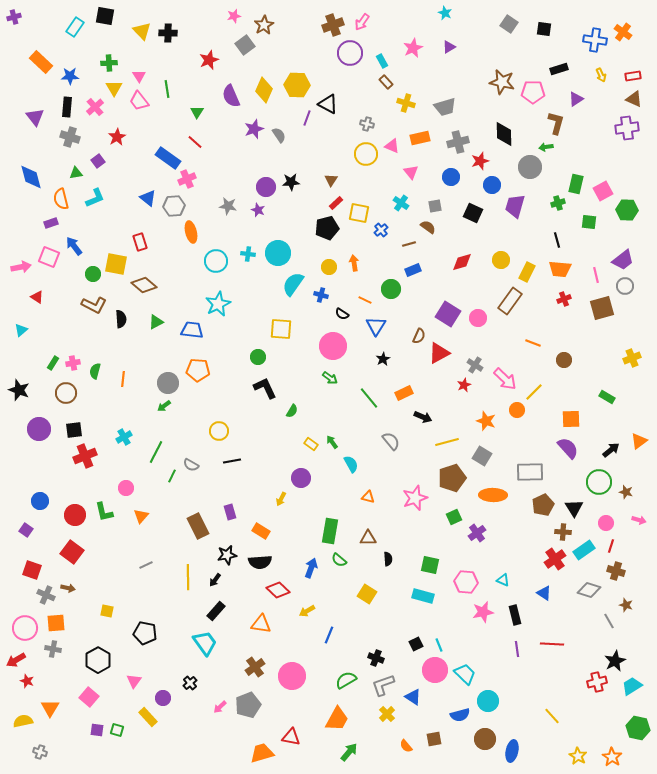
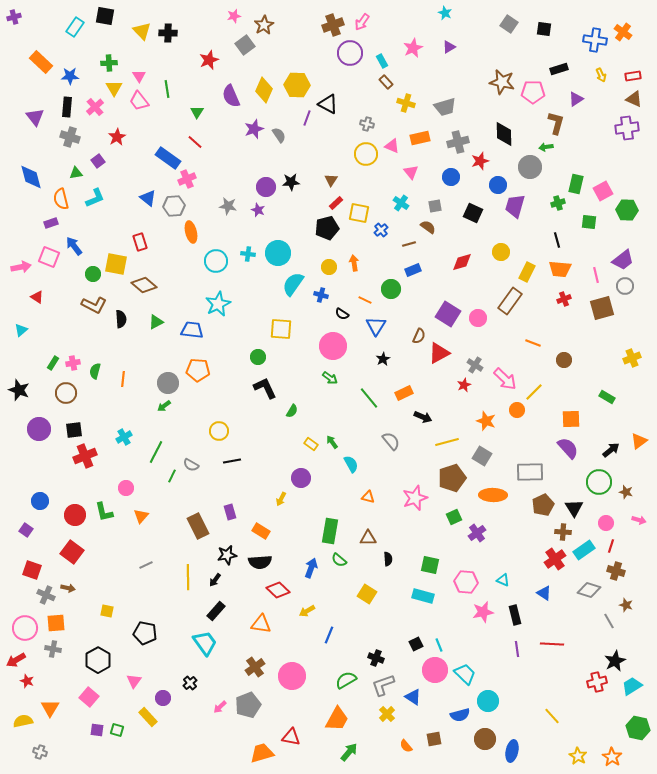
blue circle at (492, 185): moved 6 px right
yellow circle at (501, 260): moved 8 px up
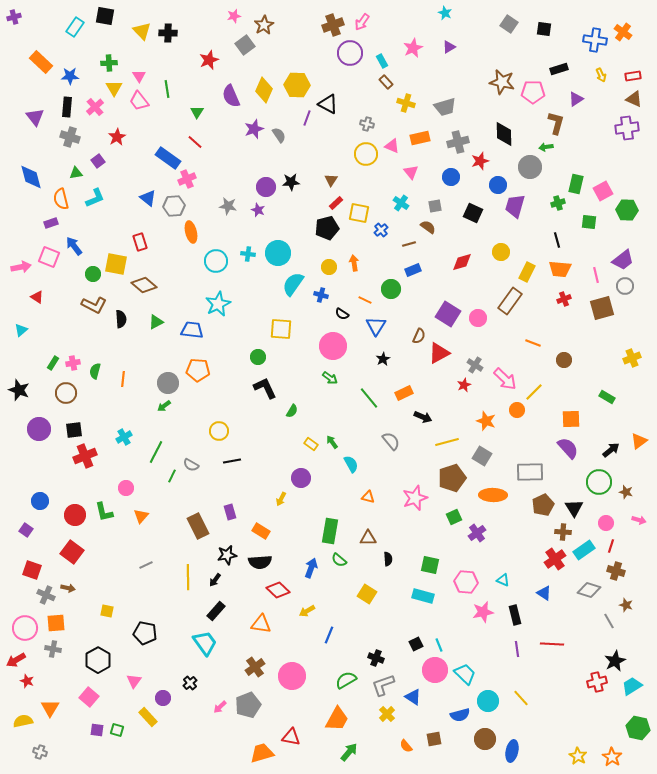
yellow line at (552, 716): moved 31 px left, 18 px up
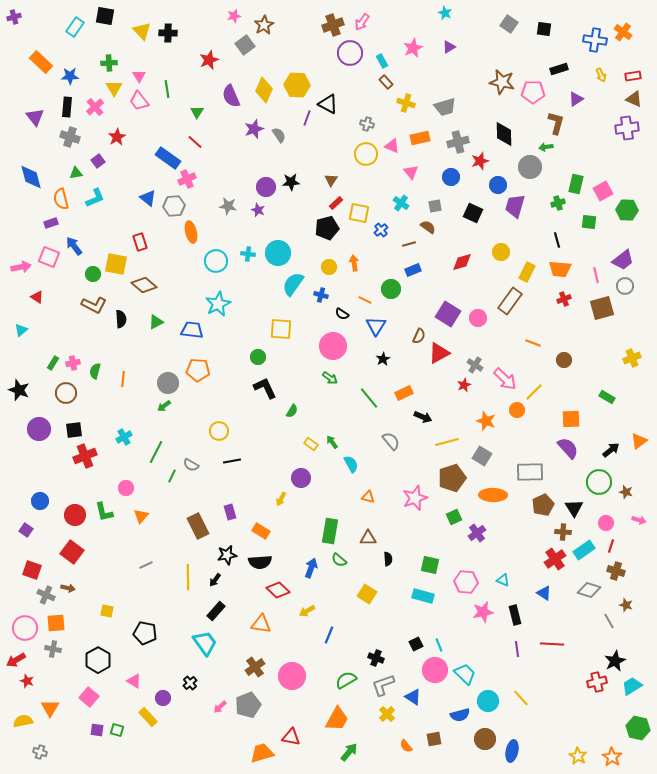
pink triangle at (134, 681): rotated 35 degrees counterclockwise
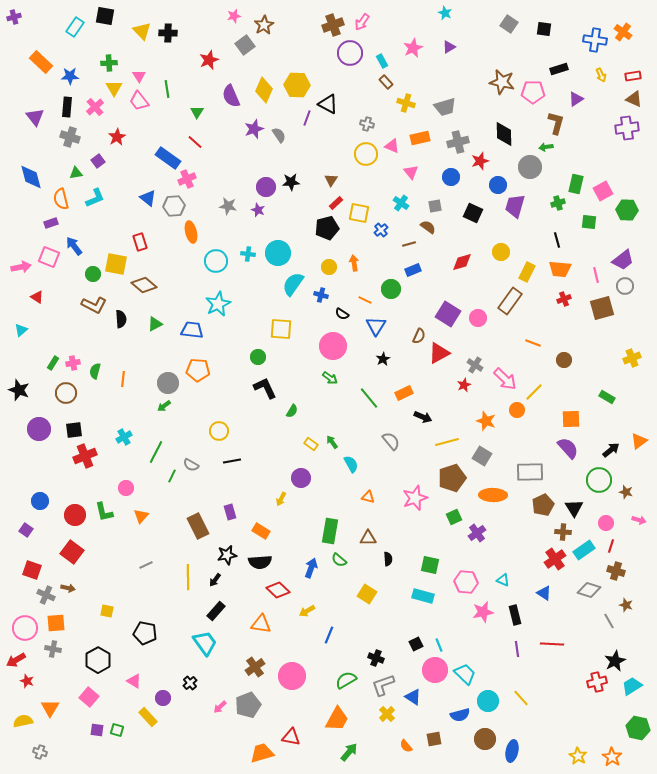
green triangle at (156, 322): moved 1 px left, 2 px down
green circle at (599, 482): moved 2 px up
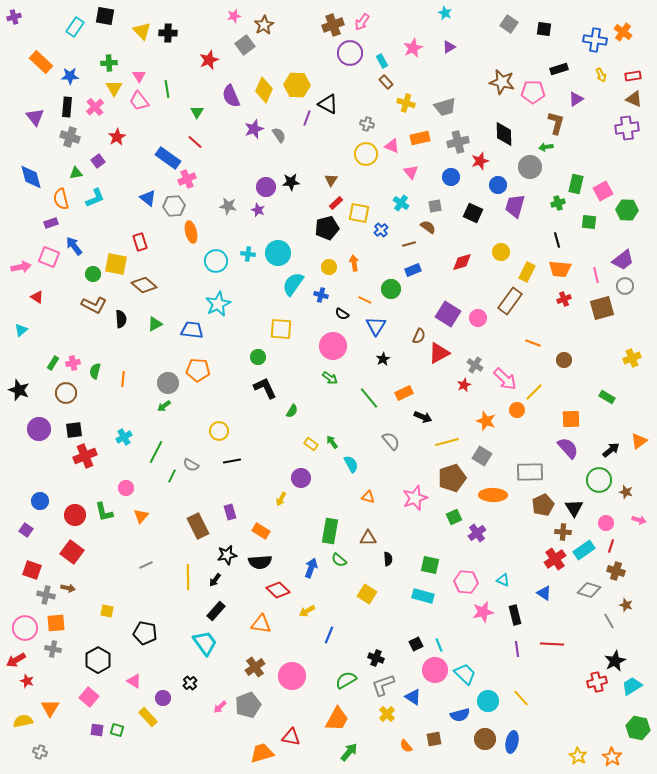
gray cross at (46, 595): rotated 12 degrees counterclockwise
blue ellipse at (512, 751): moved 9 px up
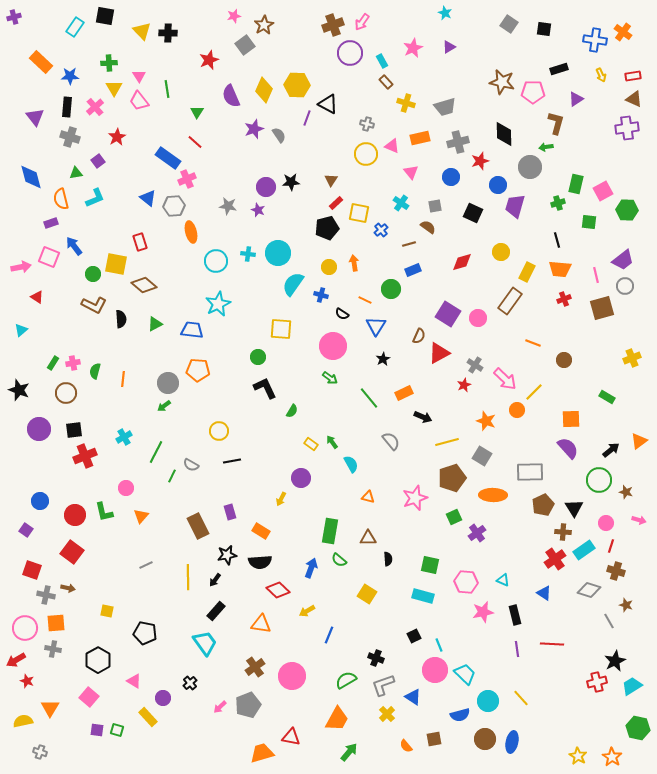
black square at (416, 644): moved 2 px left, 8 px up
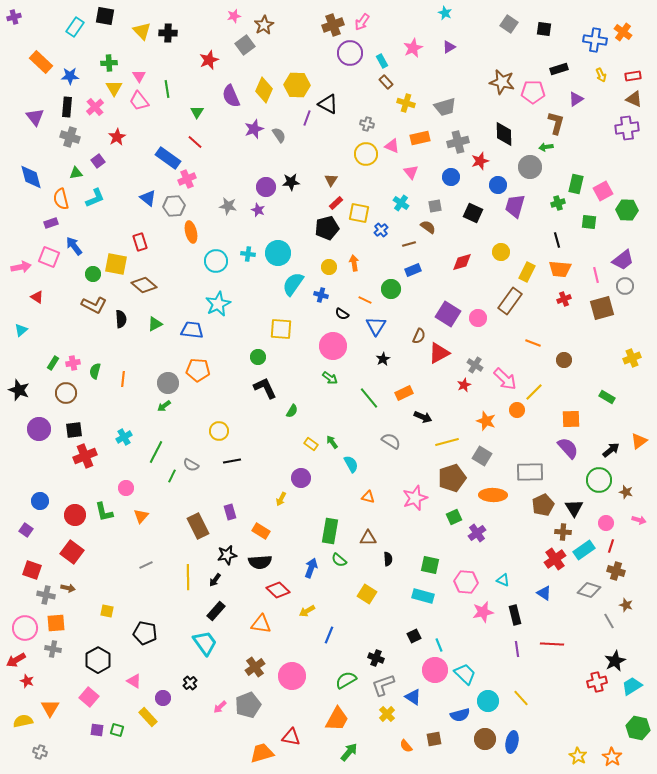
gray semicircle at (391, 441): rotated 18 degrees counterclockwise
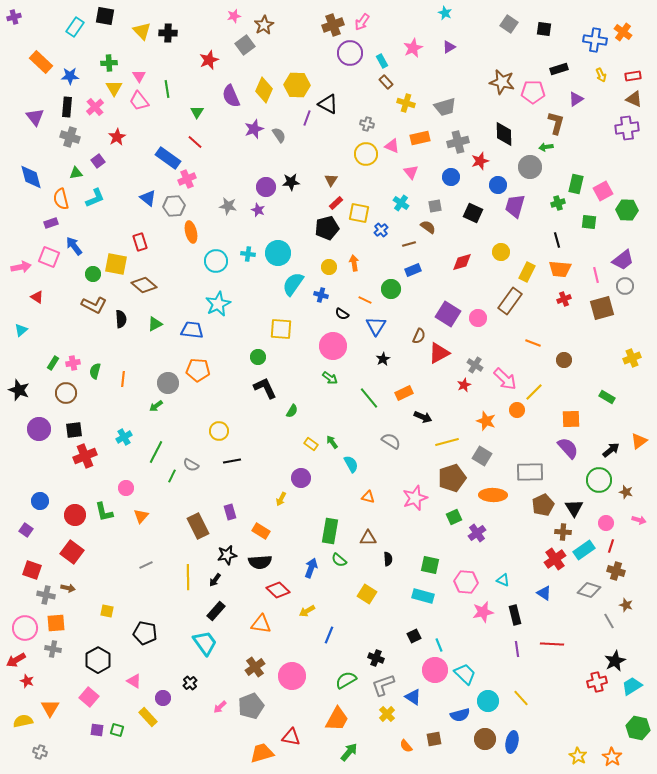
green arrow at (164, 406): moved 8 px left
gray pentagon at (248, 705): moved 3 px right, 1 px down
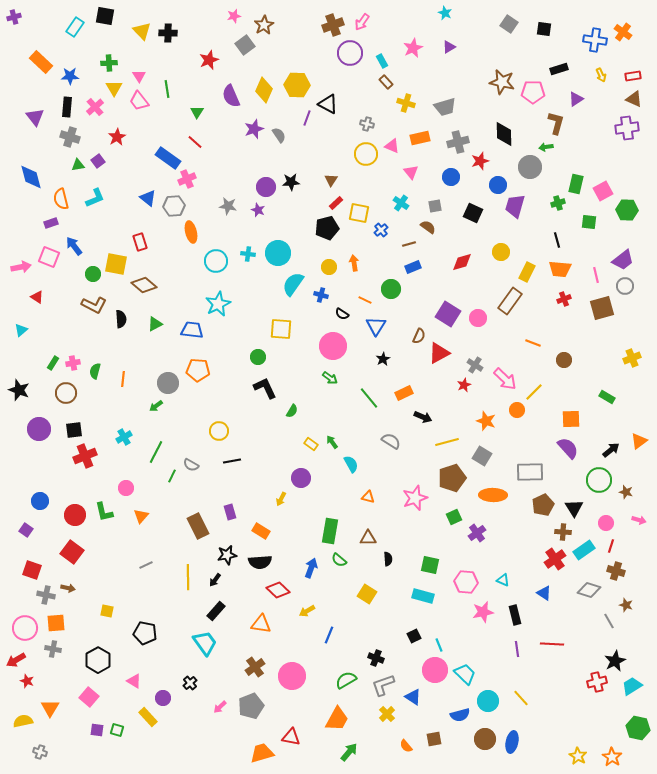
green triangle at (76, 173): moved 2 px right, 8 px up
blue rectangle at (413, 270): moved 3 px up
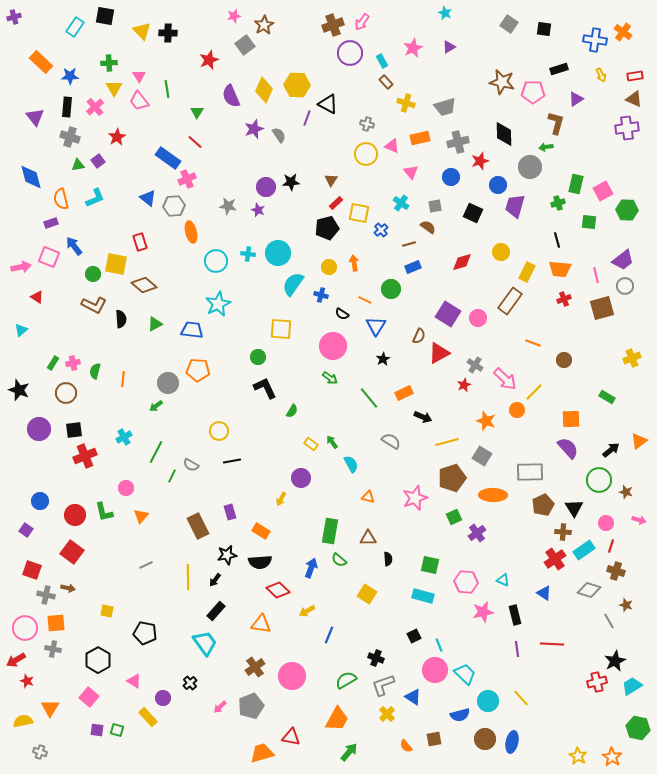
red rectangle at (633, 76): moved 2 px right
